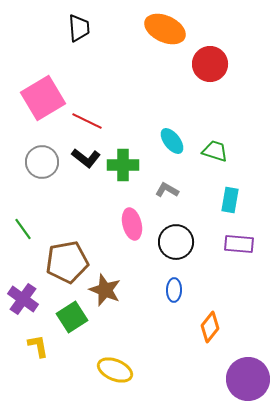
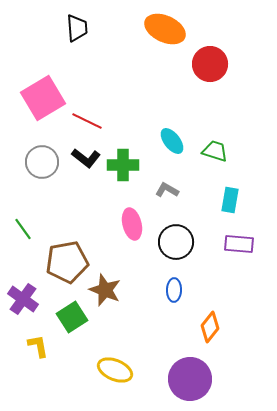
black trapezoid: moved 2 px left
purple circle: moved 58 px left
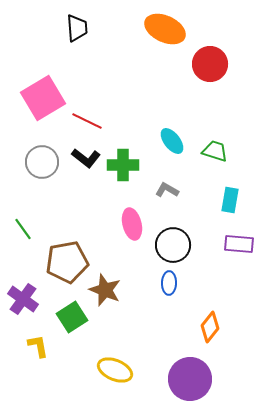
black circle: moved 3 px left, 3 px down
blue ellipse: moved 5 px left, 7 px up
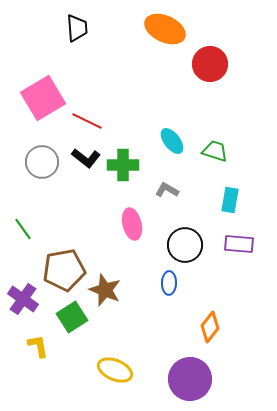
black circle: moved 12 px right
brown pentagon: moved 3 px left, 8 px down
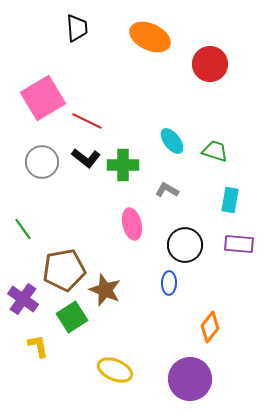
orange ellipse: moved 15 px left, 8 px down
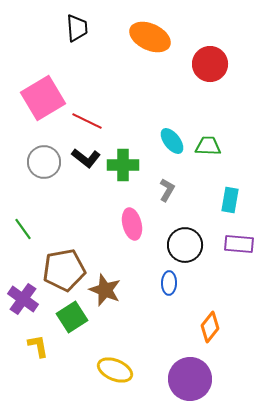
green trapezoid: moved 7 px left, 5 px up; rotated 16 degrees counterclockwise
gray circle: moved 2 px right
gray L-shape: rotated 90 degrees clockwise
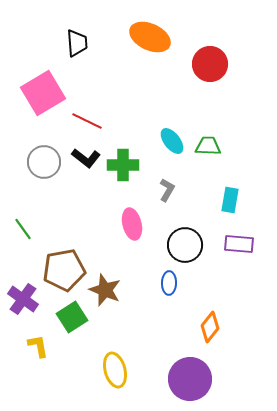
black trapezoid: moved 15 px down
pink square: moved 5 px up
yellow ellipse: rotated 52 degrees clockwise
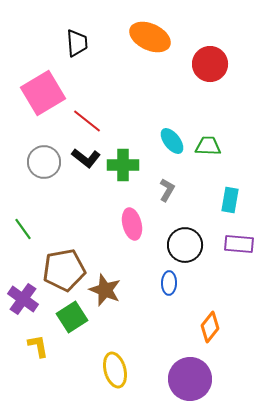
red line: rotated 12 degrees clockwise
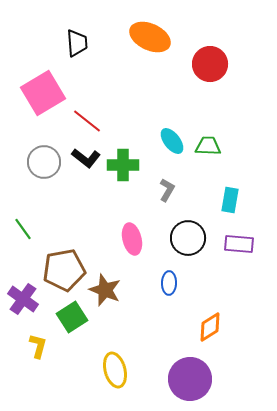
pink ellipse: moved 15 px down
black circle: moved 3 px right, 7 px up
orange diamond: rotated 20 degrees clockwise
yellow L-shape: rotated 25 degrees clockwise
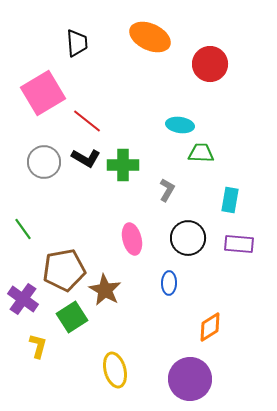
cyan ellipse: moved 8 px right, 16 px up; rotated 44 degrees counterclockwise
green trapezoid: moved 7 px left, 7 px down
black L-shape: rotated 8 degrees counterclockwise
brown star: rotated 8 degrees clockwise
